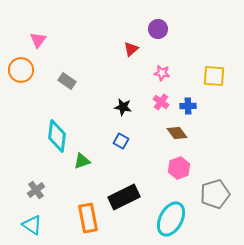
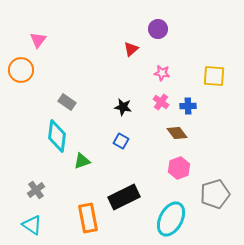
gray rectangle: moved 21 px down
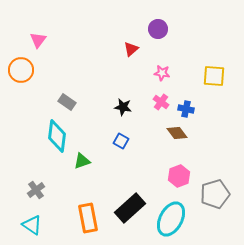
blue cross: moved 2 px left, 3 px down; rotated 14 degrees clockwise
pink hexagon: moved 8 px down
black rectangle: moved 6 px right, 11 px down; rotated 16 degrees counterclockwise
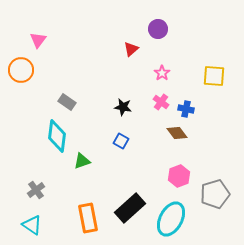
pink star: rotated 28 degrees clockwise
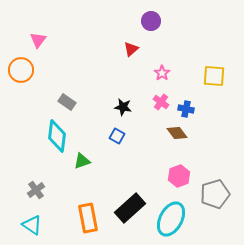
purple circle: moved 7 px left, 8 px up
blue square: moved 4 px left, 5 px up
